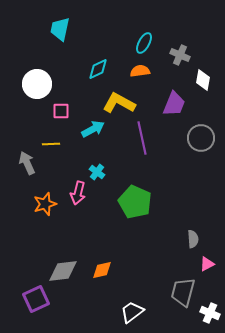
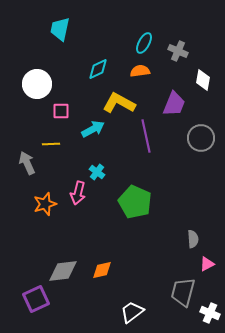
gray cross: moved 2 px left, 4 px up
purple line: moved 4 px right, 2 px up
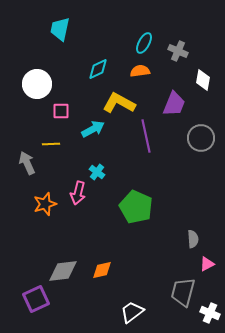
green pentagon: moved 1 px right, 5 px down
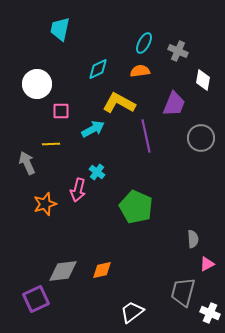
pink arrow: moved 3 px up
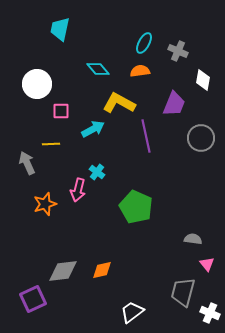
cyan diamond: rotated 75 degrees clockwise
gray semicircle: rotated 78 degrees counterclockwise
pink triangle: rotated 42 degrees counterclockwise
purple square: moved 3 px left
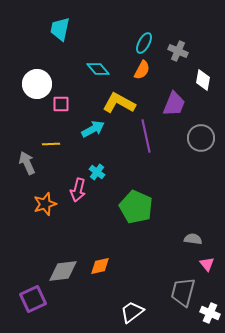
orange semicircle: moved 2 px right, 1 px up; rotated 126 degrees clockwise
pink square: moved 7 px up
orange diamond: moved 2 px left, 4 px up
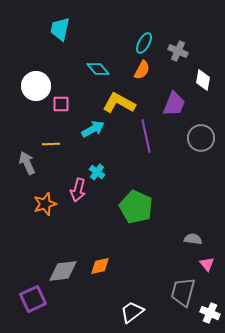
white circle: moved 1 px left, 2 px down
